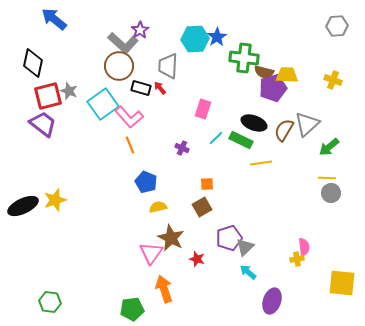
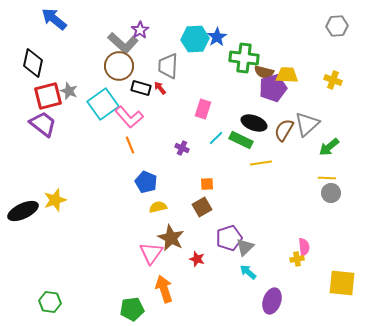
black ellipse at (23, 206): moved 5 px down
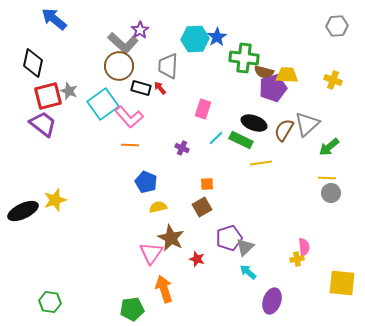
orange line at (130, 145): rotated 66 degrees counterclockwise
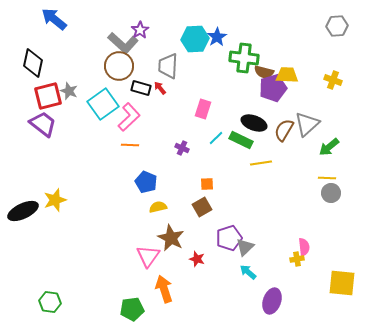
pink L-shape at (129, 117): rotated 92 degrees counterclockwise
pink triangle at (151, 253): moved 3 px left, 3 px down
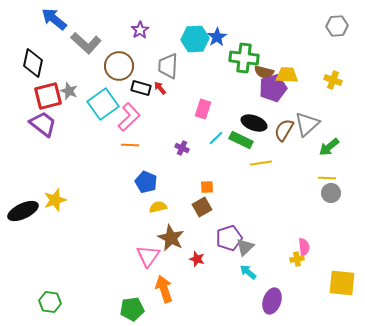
gray L-shape at (123, 43): moved 37 px left
orange square at (207, 184): moved 3 px down
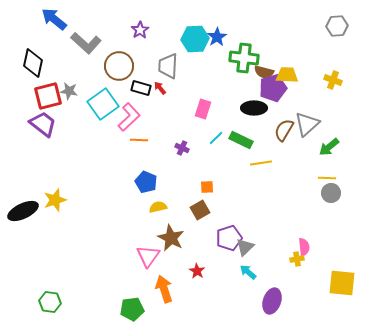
gray star at (69, 91): rotated 12 degrees counterclockwise
black ellipse at (254, 123): moved 15 px up; rotated 20 degrees counterclockwise
orange line at (130, 145): moved 9 px right, 5 px up
brown square at (202, 207): moved 2 px left, 3 px down
red star at (197, 259): moved 12 px down; rotated 14 degrees clockwise
